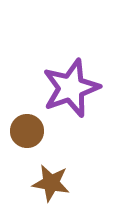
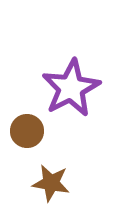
purple star: rotated 8 degrees counterclockwise
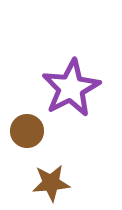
brown star: rotated 15 degrees counterclockwise
